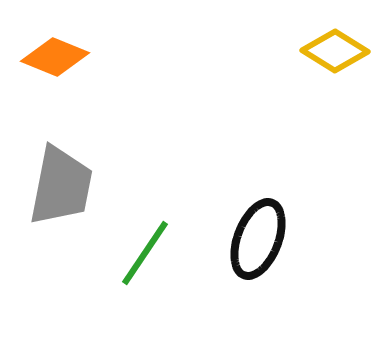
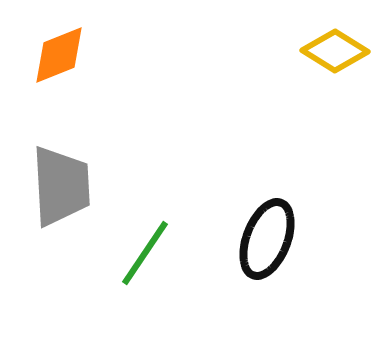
orange diamond: moved 4 px right, 2 px up; rotated 44 degrees counterclockwise
gray trapezoid: rotated 14 degrees counterclockwise
black ellipse: moved 9 px right
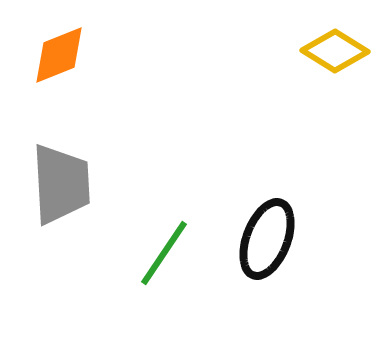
gray trapezoid: moved 2 px up
green line: moved 19 px right
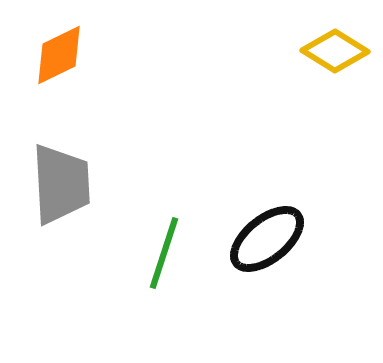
orange diamond: rotated 4 degrees counterclockwise
black ellipse: rotated 30 degrees clockwise
green line: rotated 16 degrees counterclockwise
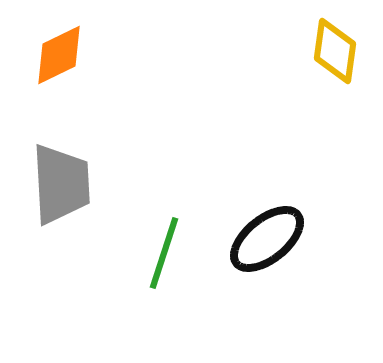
yellow diamond: rotated 66 degrees clockwise
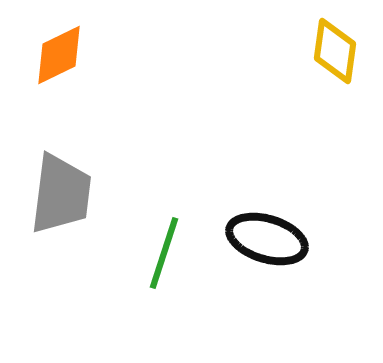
gray trapezoid: moved 10 px down; rotated 10 degrees clockwise
black ellipse: rotated 56 degrees clockwise
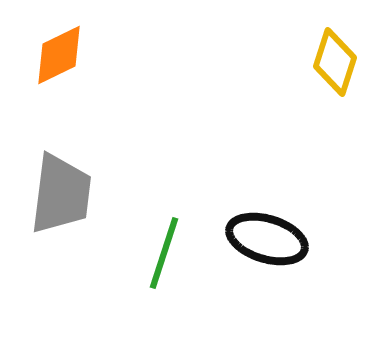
yellow diamond: moved 11 px down; rotated 10 degrees clockwise
